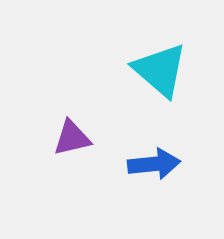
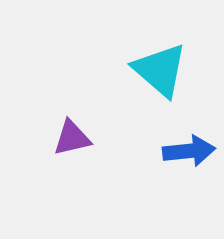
blue arrow: moved 35 px right, 13 px up
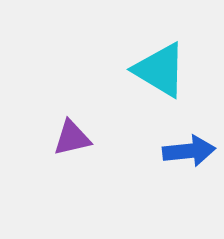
cyan triangle: rotated 10 degrees counterclockwise
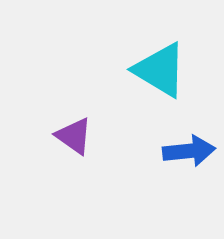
purple triangle: moved 2 px right, 2 px up; rotated 48 degrees clockwise
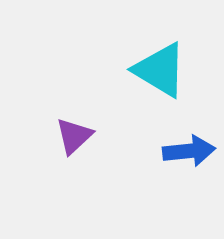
purple triangle: rotated 42 degrees clockwise
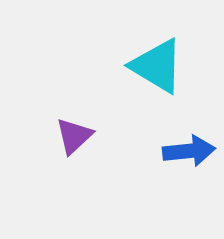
cyan triangle: moved 3 px left, 4 px up
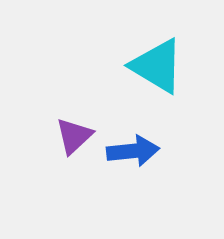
blue arrow: moved 56 px left
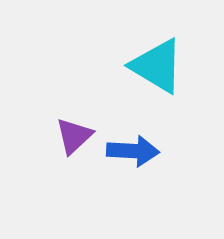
blue arrow: rotated 9 degrees clockwise
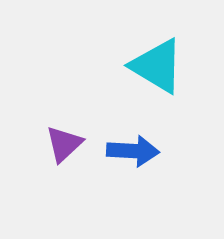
purple triangle: moved 10 px left, 8 px down
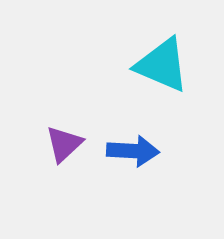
cyan triangle: moved 5 px right, 1 px up; rotated 8 degrees counterclockwise
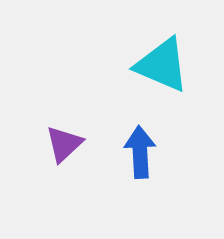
blue arrow: moved 7 px right, 1 px down; rotated 96 degrees counterclockwise
